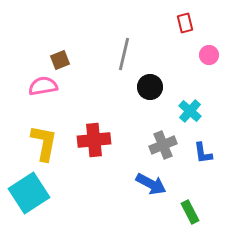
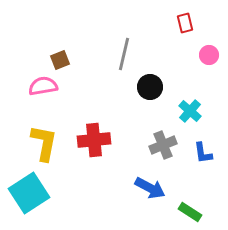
blue arrow: moved 1 px left, 4 px down
green rectangle: rotated 30 degrees counterclockwise
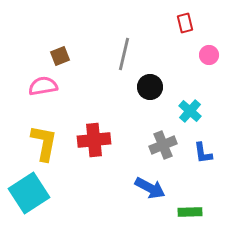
brown square: moved 4 px up
green rectangle: rotated 35 degrees counterclockwise
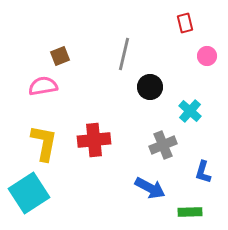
pink circle: moved 2 px left, 1 px down
blue L-shape: moved 19 px down; rotated 25 degrees clockwise
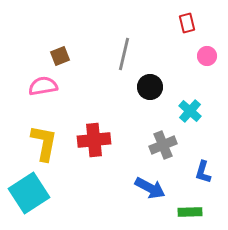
red rectangle: moved 2 px right
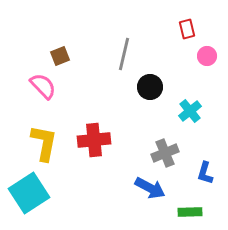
red rectangle: moved 6 px down
pink semicircle: rotated 56 degrees clockwise
cyan cross: rotated 10 degrees clockwise
gray cross: moved 2 px right, 8 px down
blue L-shape: moved 2 px right, 1 px down
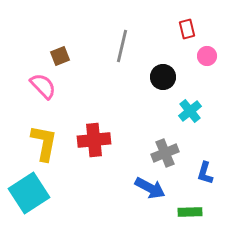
gray line: moved 2 px left, 8 px up
black circle: moved 13 px right, 10 px up
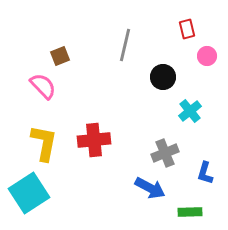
gray line: moved 3 px right, 1 px up
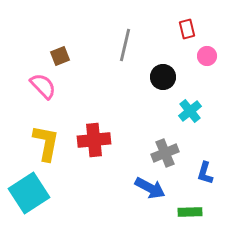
yellow L-shape: moved 2 px right
